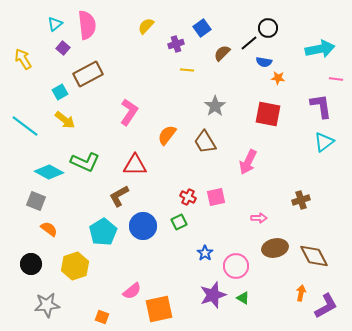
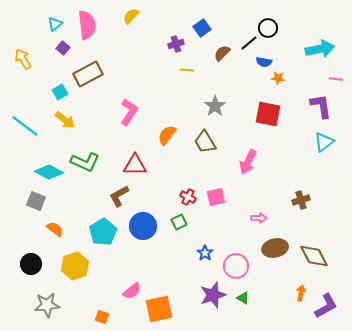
yellow semicircle at (146, 26): moved 15 px left, 10 px up
orange semicircle at (49, 229): moved 6 px right
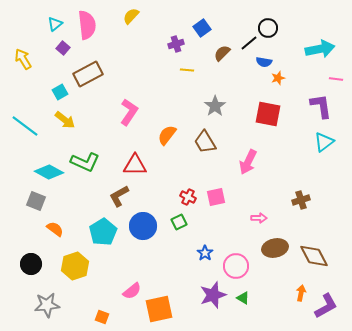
orange star at (278, 78): rotated 24 degrees counterclockwise
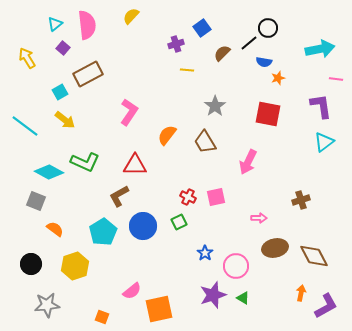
yellow arrow at (23, 59): moved 4 px right, 1 px up
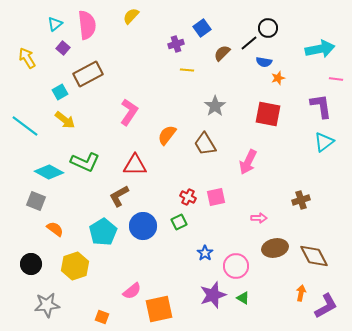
brown trapezoid at (205, 142): moved 2 px down
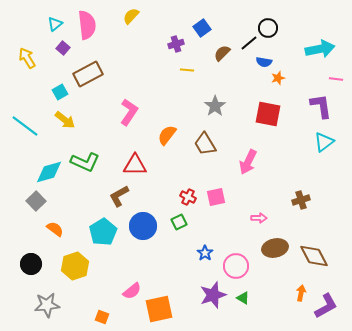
cyan diamond at (49, 172): rotated 44 degrees counterclockwise
gray square at (36, 201): rotated 24 degrees clockwise
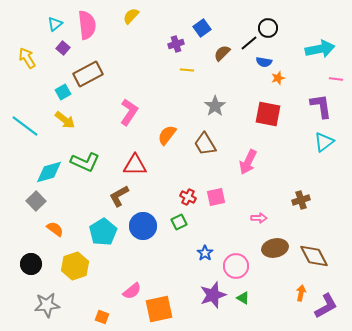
cyan square at (60, 92): moved 3 px right
